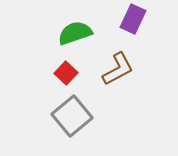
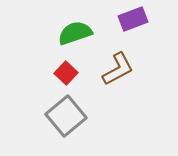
purple rectangle: rotated 44 degrees clockwise
gray square: moved 6 px left
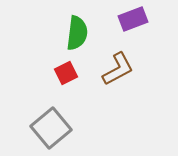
green semicircle: moved 2 px right; rotated 116 degrees clockwise
red square: rotated 20 degrees clockwise
gray square: moved 15 px left, 12 px down
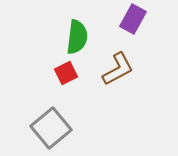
purple rectangle: rotated 40 degrees counterclockwise
green semicircle: moved 4 px down
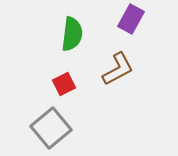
purple rectangle: moved 2 px left
green semicircle: moved 5 px left, 3 px up
red square: moved 2 px left, 11 px down
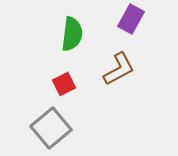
brown L-shape: moved 1 px right
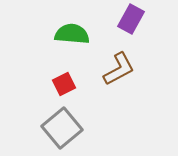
green semicircle: rotated 92 degrees counterclockwise
gray square: moved 11 px right
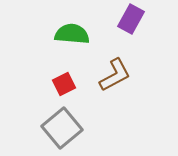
brown L-shape: moved 4 px left, 6 px down
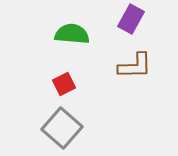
brown L-shape: moved 20 px right, 9 px up; rotated 27 degrees clockwise
gray square: rotated 9 degrees counterclockwise
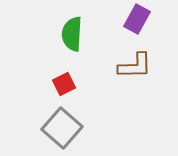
purple rectangle: moved 6 px right
green semicircle: rotated 92 degrees counterclockwise
